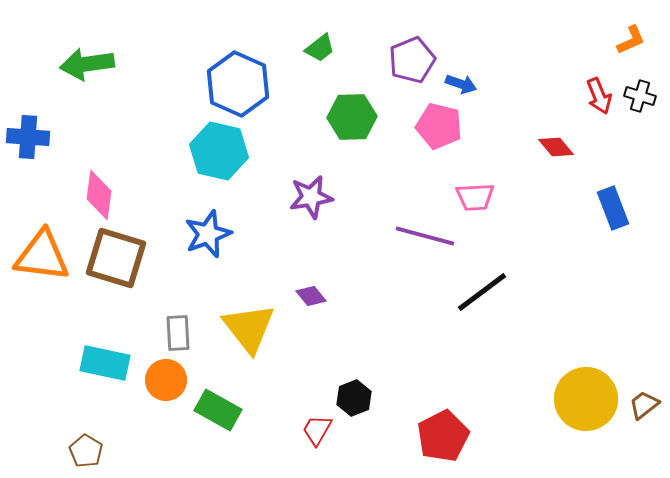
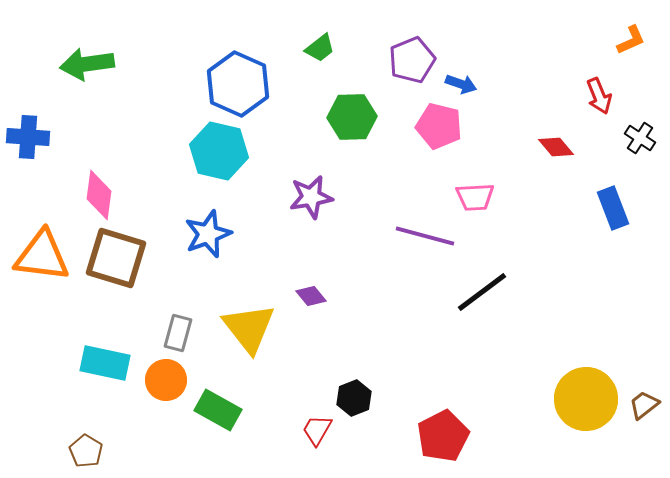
black cross: moved 42 px down; rotated 16 degrees clockwise
gray rectangle: rotated 18 degrees clockwise
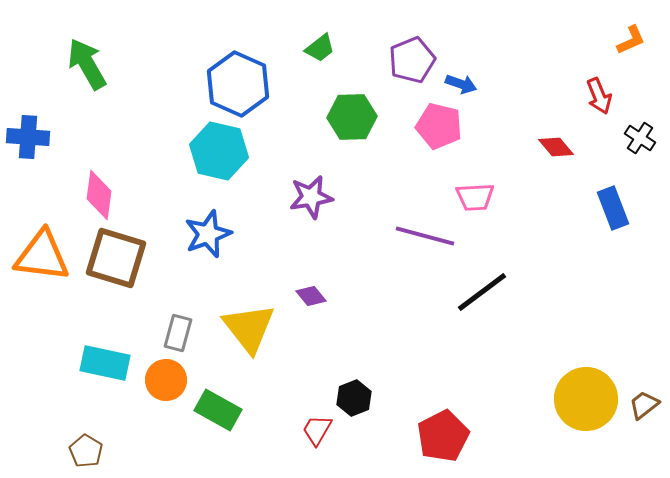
green arrow: rotated 68 degrees clockwise
